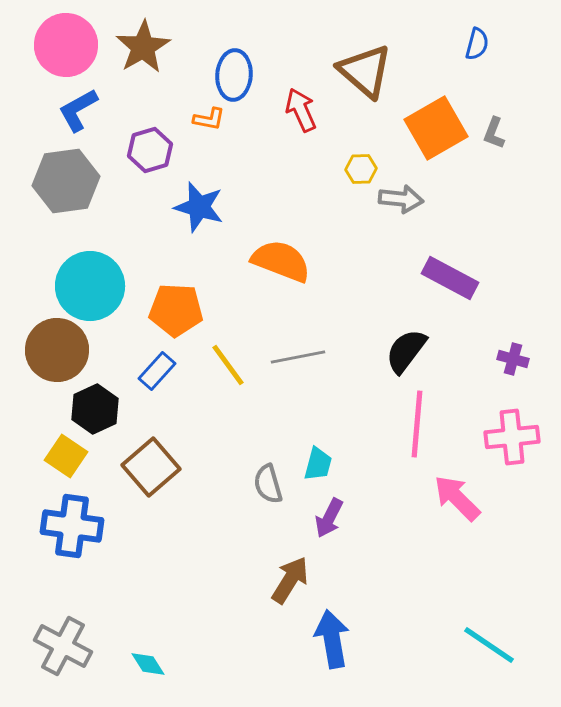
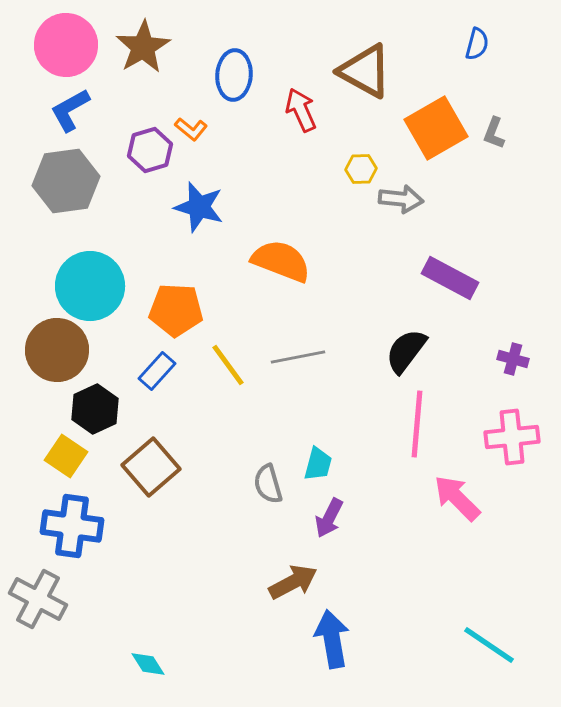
brown triangle: rotated 12 degrees counterclockwise
blue L-shape: moved 8 px left
orange L-shape: moved 18 px left, 10 px down; rotated 28 degrees clockwise
brown arrow: moved 3 px right, 2 px down; rotated 30 degrees clockwise
gray cross: moved 25 px left, 47 px up
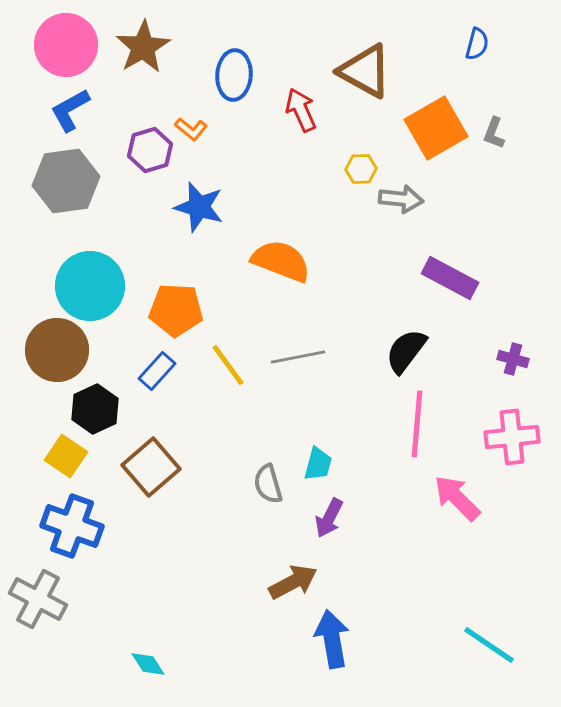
blue cross: rotated 12 degrees clockwise
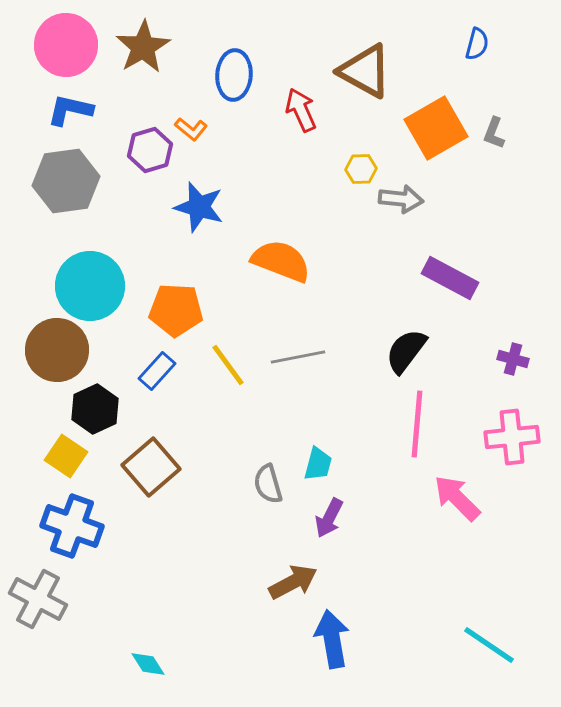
blue L-shape: rotated 42 degrees clockwise
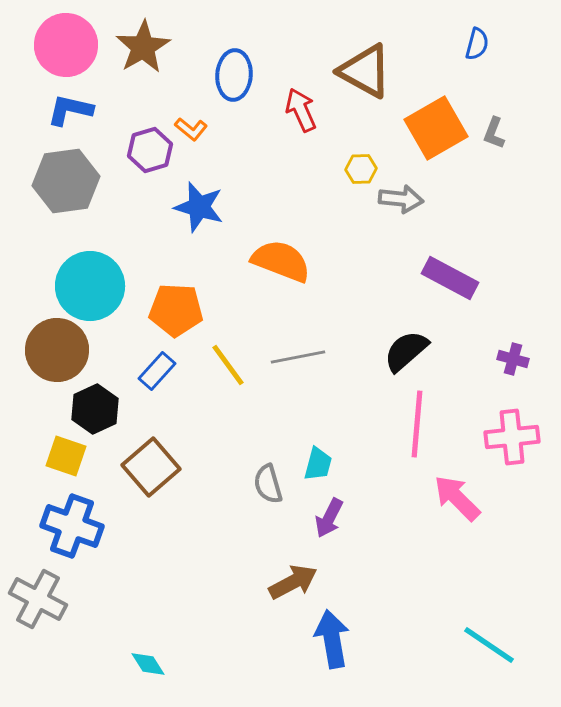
black semicircle: rotated 12 degrees clockwise
yellow square: rotated 15 degrees counterclockwise
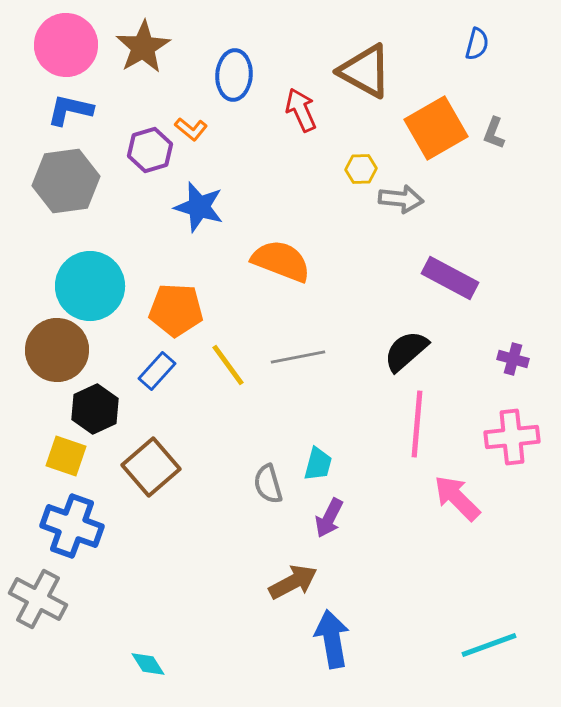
cyan line: rotated 54 degrees counterclockwise
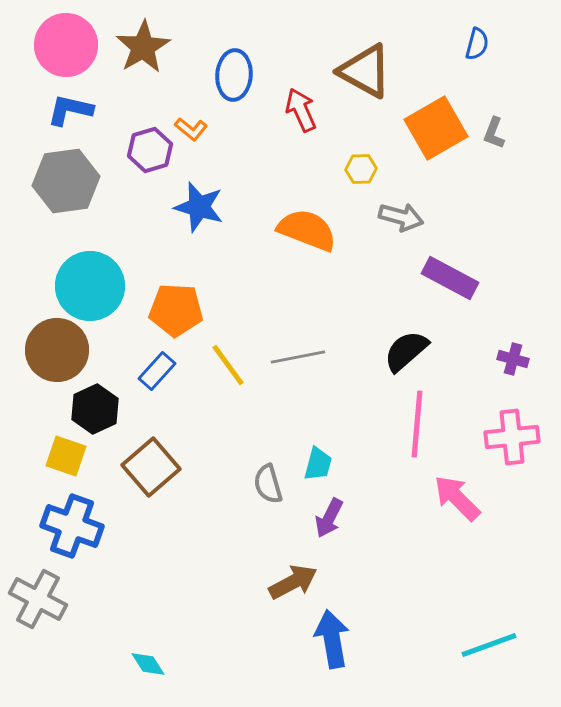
gray arrow: moved 18 px down; rotated 9 degrees clockwise
orange semicircle: moved 26 px right, 31 px up
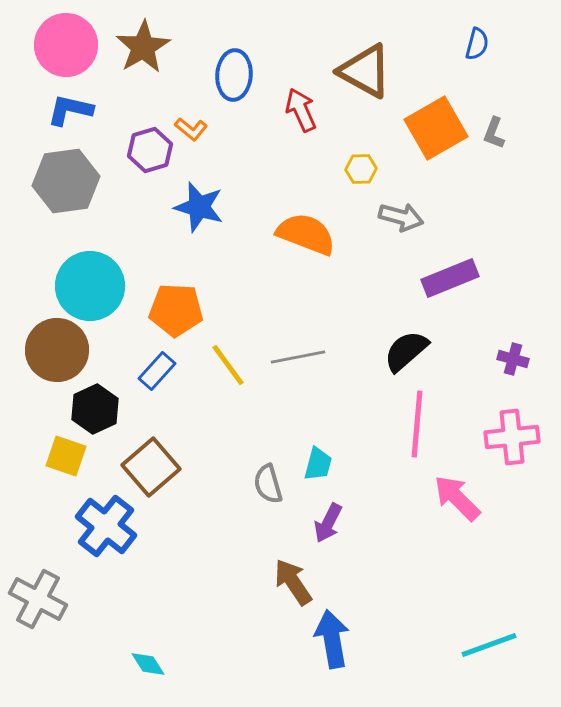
orange semicircle: moved 1 px left, 4 px down
purple rectangle: rotated 50 degrees counterclockwise
purple arrow: moved 1 px left, 5 px down
blue cross: moved 34 px right; rotated 18 degrees clockwise
brown arrow: rotated 96 degrees counterclockwise
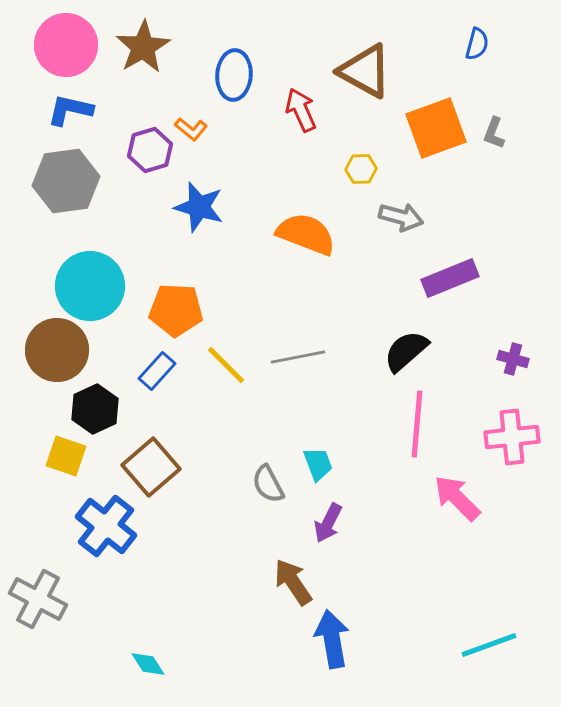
orange square: rotated 10 degrees clockwise
yellow line: moved 2 px left; rotated 9 degrees counterclockwise
cyan trapezoid: rotated 36 degrees counterclockwise
gray semicircle: rotated 12 degrees counterclockwise
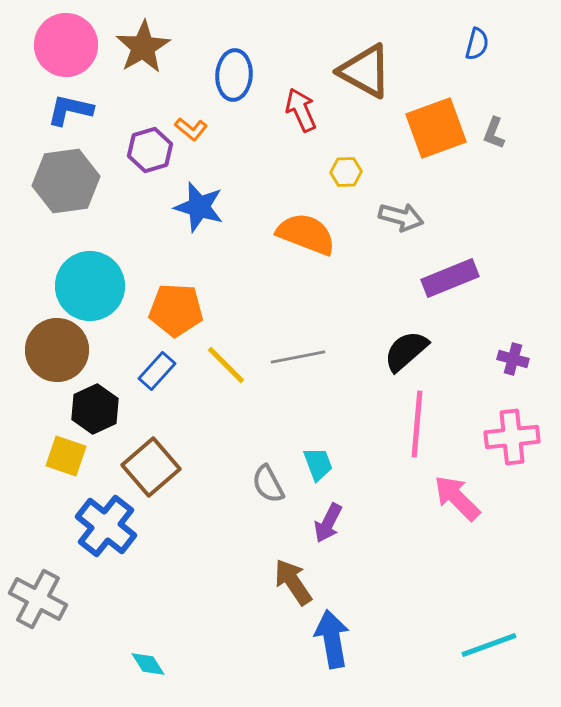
yellow hexagon: moved 15 px left, 3 px down
